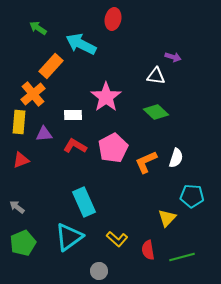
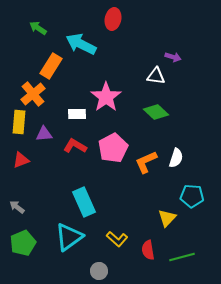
orange rectangle: rotated 10 degrees counterclockwise
white rectangle: moved 4 px right, 1 px up
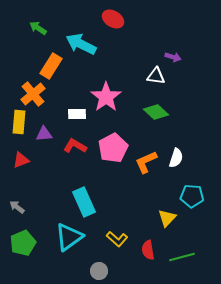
red ellipse: rotated 70 degrees counterclockwise
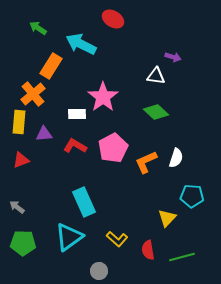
pink star: moved 3 px left
green pentagon: rotated 25 degrees clockwise
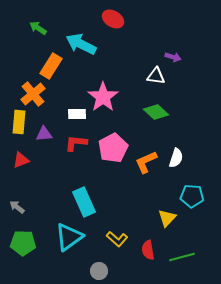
red L-shape: moved 1 px right, 3 px up; rotated 25 degrees counterclockwise
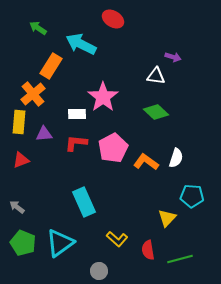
orange L-shape: rotated 60 degrees clockwise
cyan triangle: moved 9 px left, 6 px down
green pentagon: rotated 20 degrees clockwise
green line: moved 2 px left, 2 px down
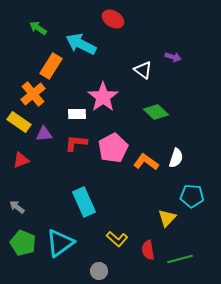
white triangle: moved 13 px left, 6 px up; rotated 30 degrees clockwise
yellow rectangle: rotated 60 degrees counterclockwise
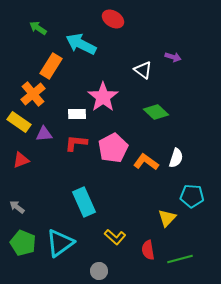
yellow L-shape: moved 2 px left, 2 px up
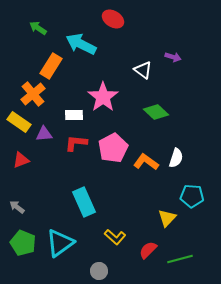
white rectangle: moved 3 px left, 1 px down
red semicircle: rotated 54 degrees clockwise
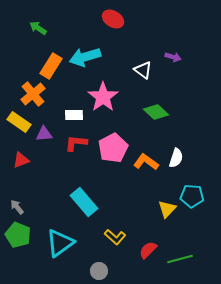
cyan arrow: moved 4 px right, 13 px down; rotated 44 degrees counterclockwise
cyan rectangle: rotated 16 degrees counterclockwise
gray arrow: rotated 14 degrees clockwise
yellow triangle: moved 9 px up
green pentagon: moved 5 px left, 8 px up
